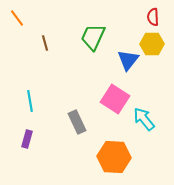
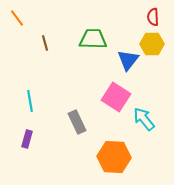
green trapezoid: moved 2 px down; rotated 68 degrees clockwise
pink square: moved 1 px right, 2 px up
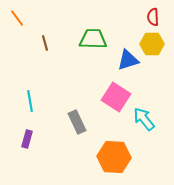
blue triangle: rotated 35 degrees clockwise
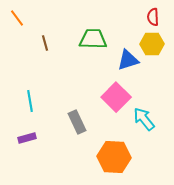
pink square: rotated 12 degrees clockwise
purple rectangle: moved 1 px up; rotated 60 degrees clockwise
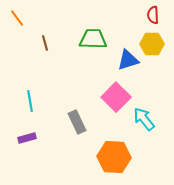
red semicircle: moved 2 px up
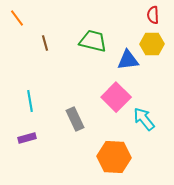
green trapezoid: moved 2 px down; rotated 12 degrees clockwise
blue triangle: rotated 10 degrees clockwise
gray rectangle: moved 2 px left, 3 px up
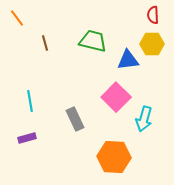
cyan arrow: rotated 125 degrees counterclockwise
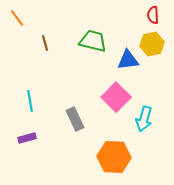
yellow hexagon: rotated 10 degrees counterclockwise
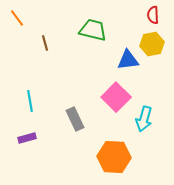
green trapezoid: moved 11 px up
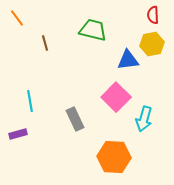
purple rectangle: moved 9 px left, 4 px up
